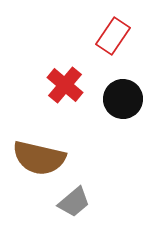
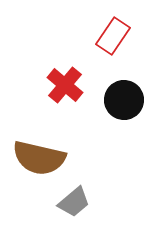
black circle: moved 1 px right, 1 px down
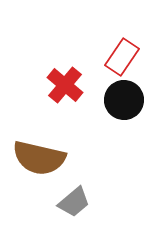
red rectangle: moved 9 px right, 21 px down
